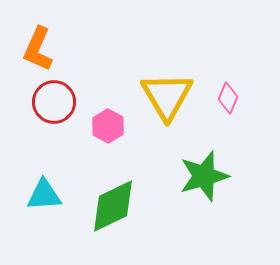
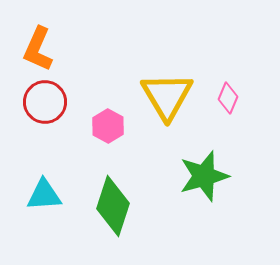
red circle: moved 9 px left
green diamond: rotated 46 degrees counterclockwise
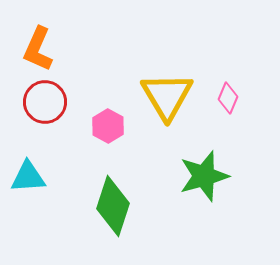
cyan triangle: moved 16 px left, 18 px up
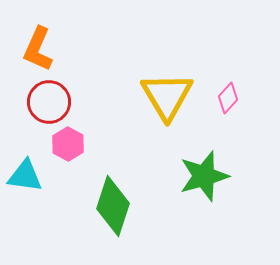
pink diamond: rotated 20 degrees clockwise
red circle: moved 4 px right
pink hexagon: moved 40 px left, 18 px down
cyan triangle: moved 3 px left, 1 px up; rotated 12 degrees clockwise
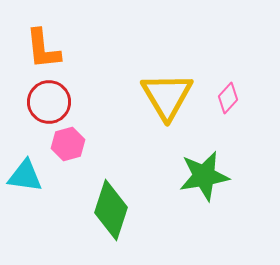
orange L-shape: moved 5 px right; rotated 30 degrees counterclockwise
pink hexagon: rotated 16 degrees clockwise
green star: rotated 6 degrees clockwise
green diamond: moved 2 px left, 4 px down
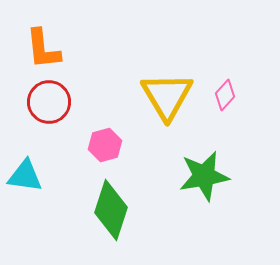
pink diamond: moved 3 px left, 3 px up
pink hexagon: moved 37 px right, 1 px down
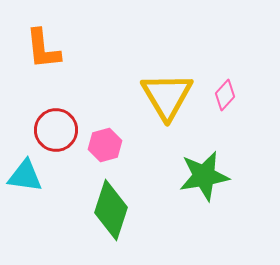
red circle: moved 7 px right, 28 px down
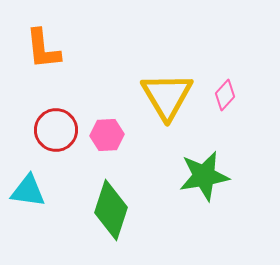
pink hexagon: moved 2 px right, 10 px up; rotated 12 degrees clockwise
cyan triangle: moved 3 px right, 15 px down
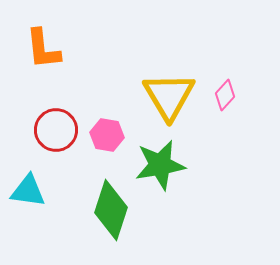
yellow triangle: moved 2 px right
pink hexagon: rotated 12 degrees clockwise
green star: moved 44 px left, 11 px up
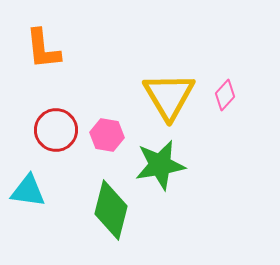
green diamond: rotated 4 degrees counterclockwise
